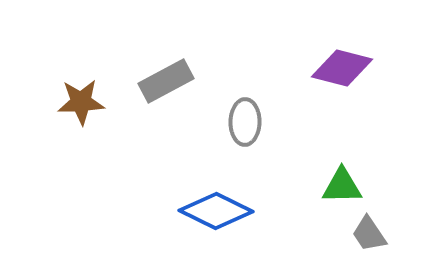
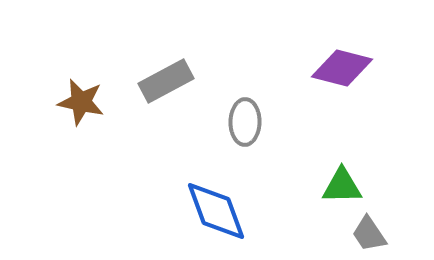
brown star: rotated 15 degrees clockwise
blue diamond: rotated 44 degrees clockwise
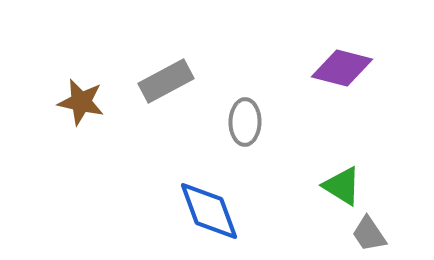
green triangle: rotated 33 degrees clockwise
blue diamond: moved 7 px left
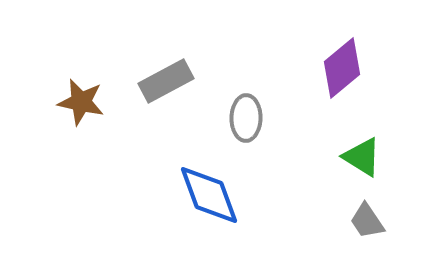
purple diamond: rotated 54 degrees counterclockwise
gray ellipse: moved 1 px right, 4 px up
green triangle: moved 20 px right, 29 px up
blue diamond: moved 16 px up
gray trapezoid: moved 2 px left, 13 px up
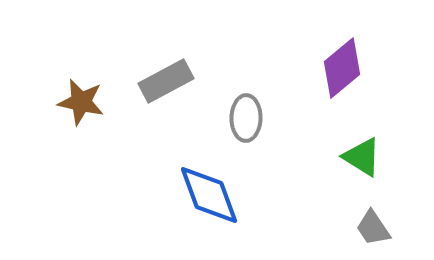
gray trapezoid: moved 6 px right, 7 px down
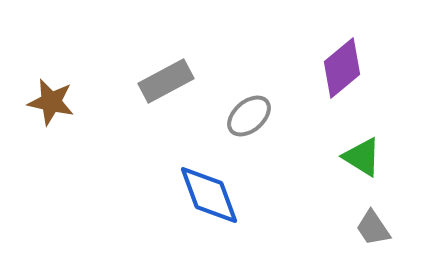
brown star: moved 30 px left
gray ellipse: moved 3 px right, 2 px up; rotated 48 degrees clockwise
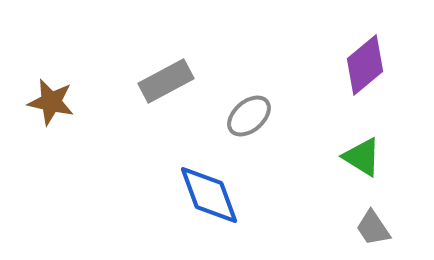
purple diamond: moved 23 px right, 3 px up
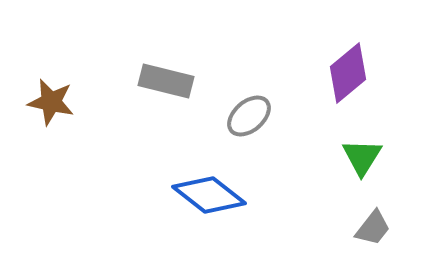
purple diamond: moved 17 px left, 8 px down
gray rectangle: rotated 42 degrees clockwise
green triangle: rotated 30 degrees clockwise
blue diamond: rotated 32 degrees counterclockwise
gray trapezoid: rotated 108 degrees counterclockwise
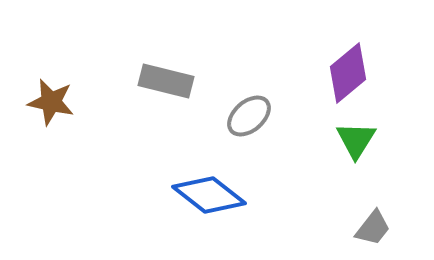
green triangle: moved 6 px left, 17 px up
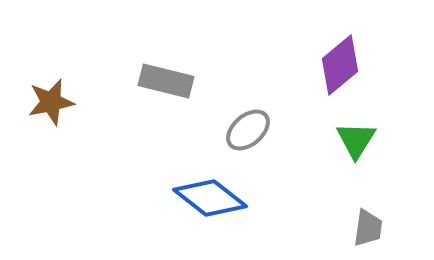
purple diamond: moved 8 px left, 8 px up
brown star: rotated 24 degrees counterclockwise
gray ellipse: moved 1 px left, 14 px down
blue diamond: moved 1 px right, 3 px down
gray trapezoid: moved 5 px left; rotated 30 degrees counterclockwise
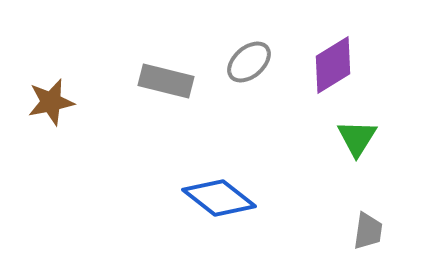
purple diamond: moved 7 px left; rotated 8 degrees clockwise
gray ellipse: moved 1 px right, 68 px up
green triangle: moved 1 px right, 2 px up
blue diamond: moved 9 px right
gray trapezoid: moved 3 px down
